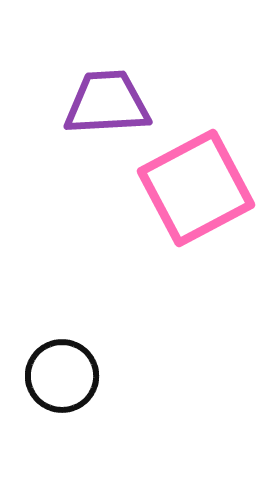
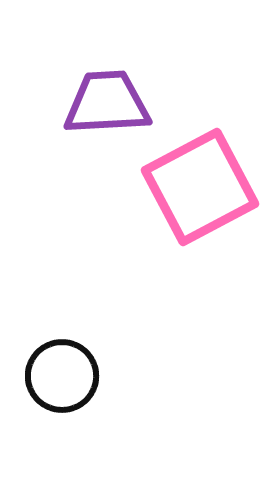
pink square: moved 4 px right, 1 px up
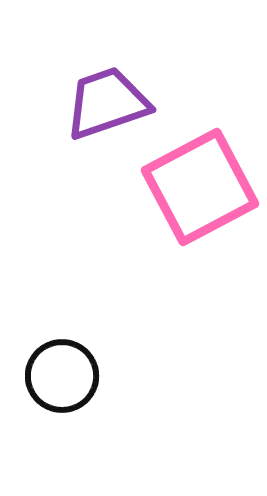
purple trapezoid: rotated 16 degrees counterclockwise
